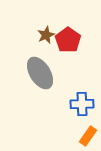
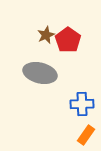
gray ellipse: rotated 44 degrees counterclockwise
orange rectangle: moved 2 px left, 1 px up
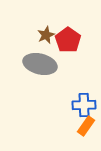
gray ellipse: moved 9 px up
blue cross: moved 2 px right, 1 px down
orange rectangle: moved 9 px up
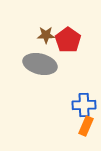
brown star: rotated 24 degrees clockwise
orange rectangle: rotated 12 degrees counterclockwise
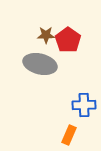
orange rectangle: moved 17 px left, 9 px down
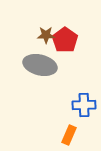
red pentagon: moved 3 px left
gray ellipse: moved 1 px down
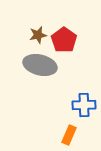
brown star: moved 8 px left; rotated 12 degrees counterclockwise
red pentagon: moved 1 px left
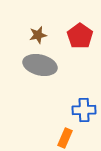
red pentagon: moved 16 px right, 4 px up
blue cross: moved 5 px down
orange rectangle: moved 4 px left, 3 px down
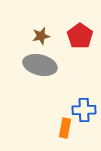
brown star: moved 3 px right, 1 px down
orange rectangle: moved 10 px up; rotated 12 degrees counterclockwise
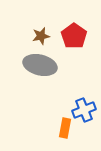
red pentagon: moved 6 px left
blue cross: rotated 20 degrees counterclockwise
